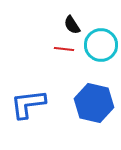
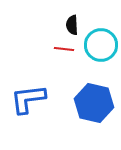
black semicircle: rotated 30 degrees clockwise
blue L-shape: moved 5 px up
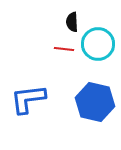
black semicircle: moved 3 px up
cyan circle: moved 3 px left, 1 px up
blue hexagon: moved 1 px right, 1 px up
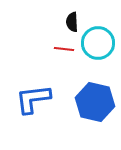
cyan circle: moved 1 px up
blue L-shape: moved 5 px right
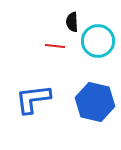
cyan circle: moved 2 px up
red line: moved 9 px left, 3 px up
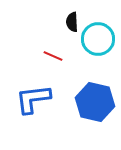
cyan circle: moved 2 px up
red line: moved 2 px left, 10 px down; rotated 18 degrees clockwise
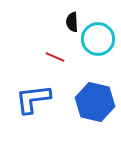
red line: moved 2 px right, 1 px down
